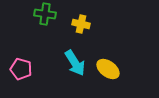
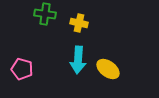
yellow cross: moved 2 px left, 1 px up
cyan arrow: moved 3 px right, 3 px up; rotated 36 degrees clockwise
pink pentagon: moved 1 px right
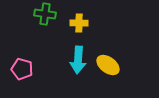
yellow cross: rotated 12 degrees counterclockwise
yellow ellipse: moved 4 px up
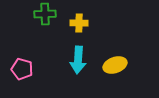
green cross: rotated 10 degrees counterclockwise
yellow ellipse: moved 7 px right; rotated 55 degrees counterclockwise
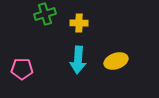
green cross: rotated 15 degrees counterclockwise
yellow ellipse: moved 1 px right, 4 px up
pink pentagon: rotated 15 degrees counterclockwise
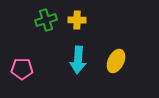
green cross: moved 1 px right, 6 px down
yellow cross: moved 2 px left, 3 px up
yellow ellipse: rotated 45 degrees counterclockwise
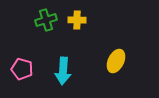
cyan arrow: moved 15 px left, 11 px down
pink pentagon: rotated 15 degrees clockwise
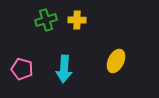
cyan arrow: moved 1 px right, 2 px up
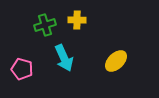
green cross: moved 1 px left, 5 px down
yellow ellipse: rotated 20 degrees clockwise
cyan arrow: moved 11 px up; rotated 28 degrees counterclockwise
